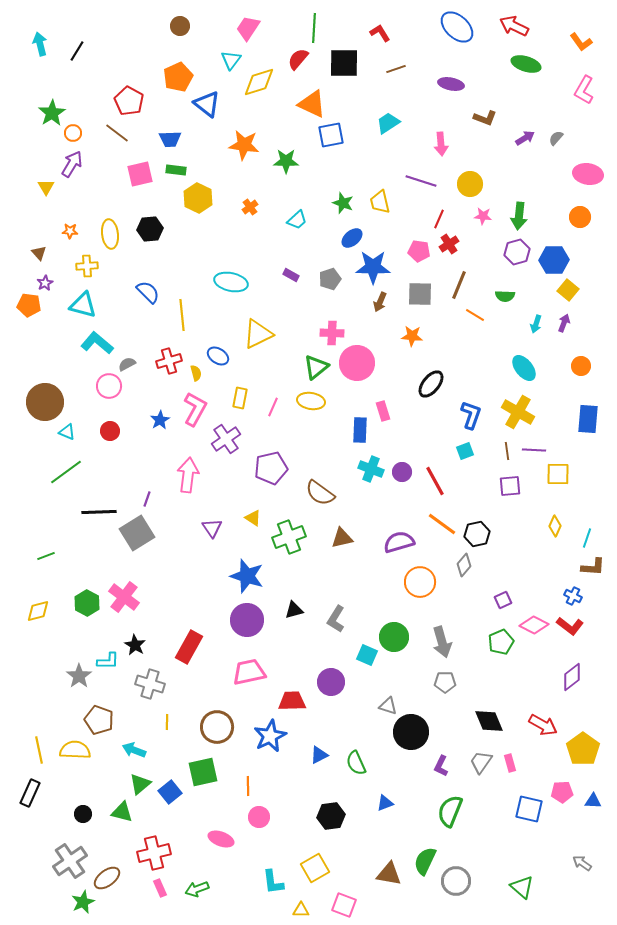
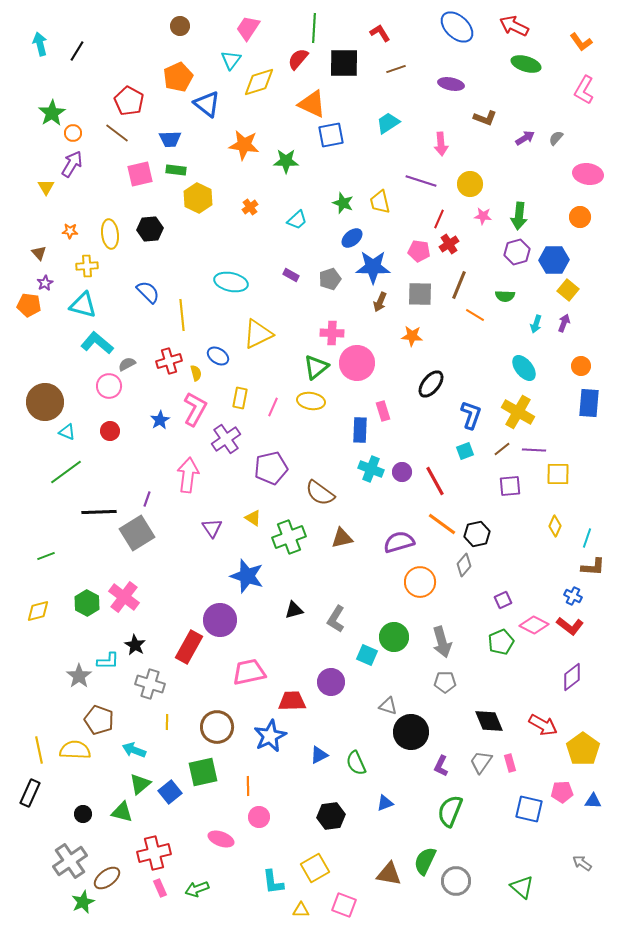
blue rectangle at (588, 419): moved 1 px right, 16 px up
brown line at (507, 451): moved 5 px left, 2 px up; rotated 60 degrees clockwise
purple circle at (247, 620): moved 27 px left
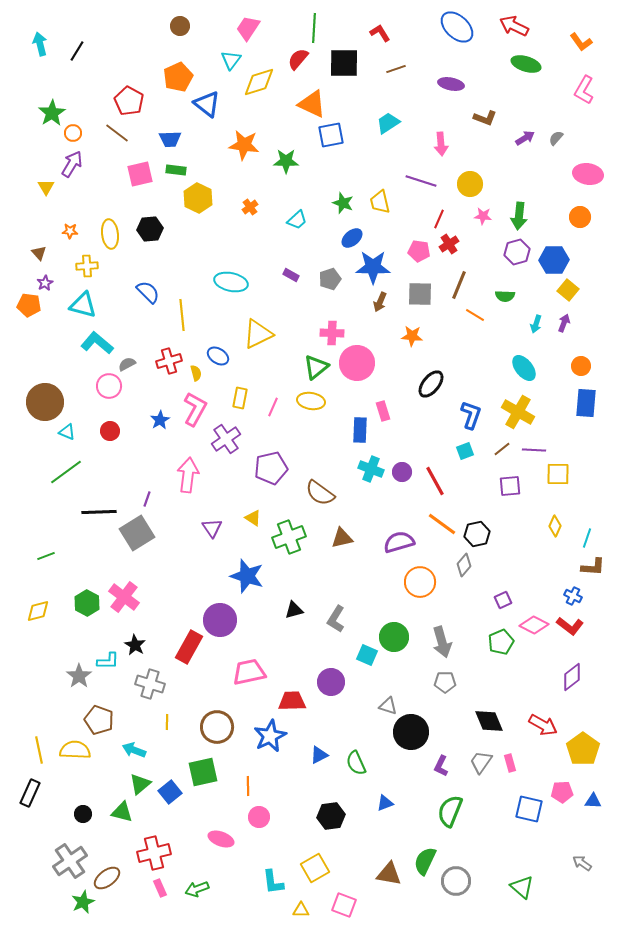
blue rectangle at (589, 403): moved 3 px left
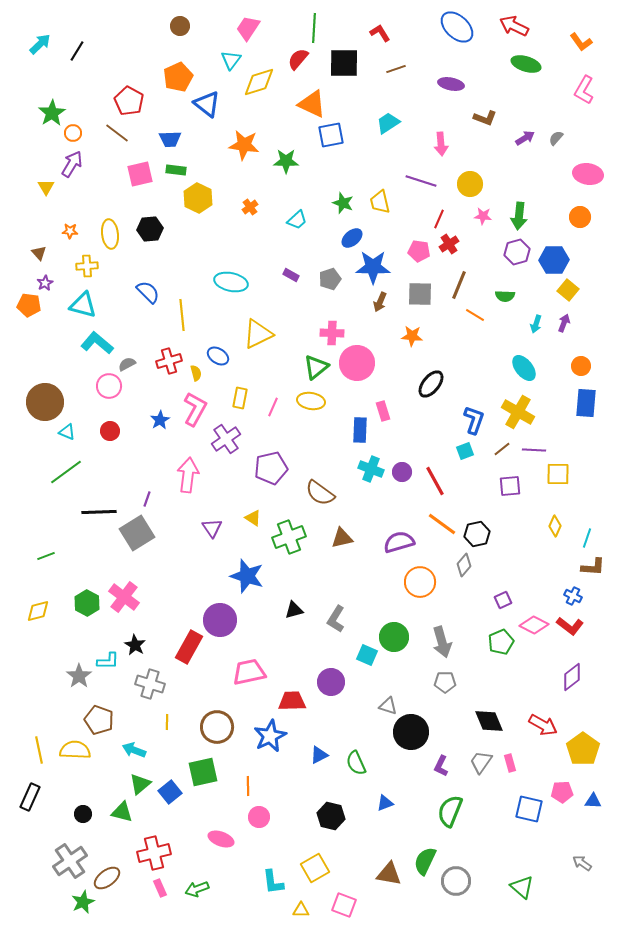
cyan arrow at (40, 44): rotated 60 degrees clockwise
blue L-shape at (471, 415): moved 3 px right, 5 px down
black rectangle at (30, 793): moved 4 px down
black hexagon at (331, 816): rotated 20 degrees clockwise
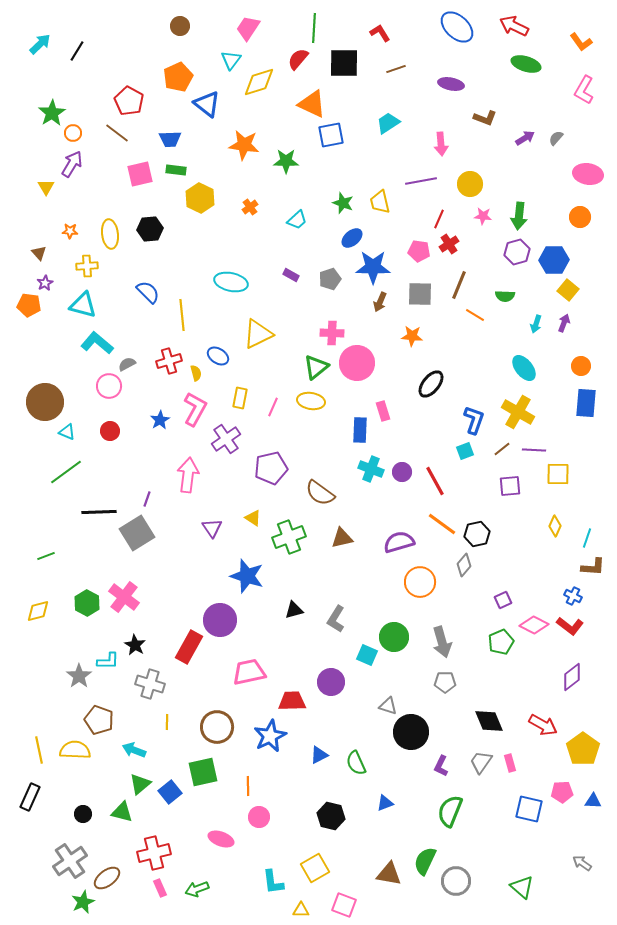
purple line at (421, 181): rotated 28 degrees counterclockwise
yellow hexagon at (198, 198): moved 2 px right
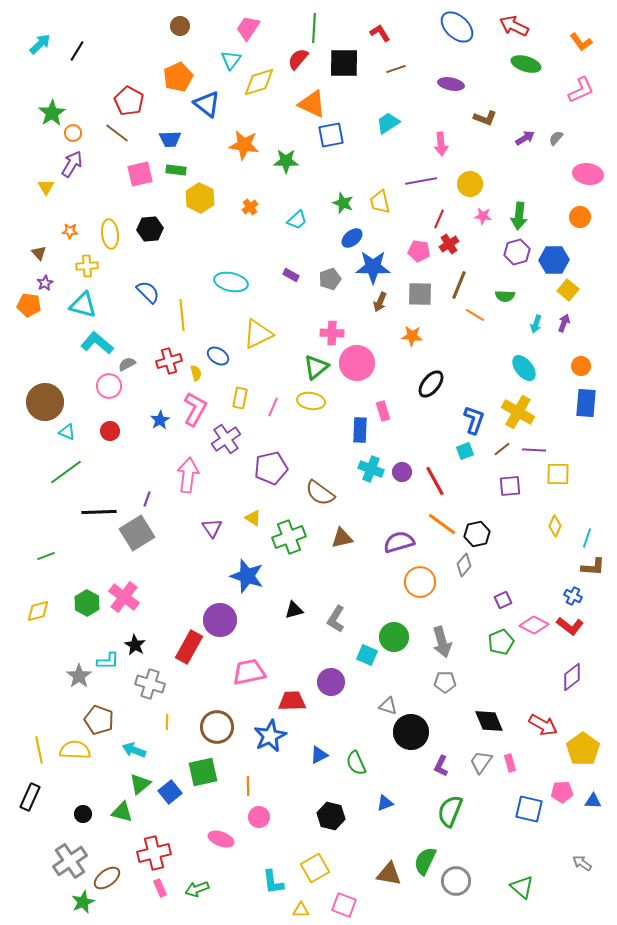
pink L-shape at (584, 90): moved 3 px left; rotated 144 degrees counterclockwise
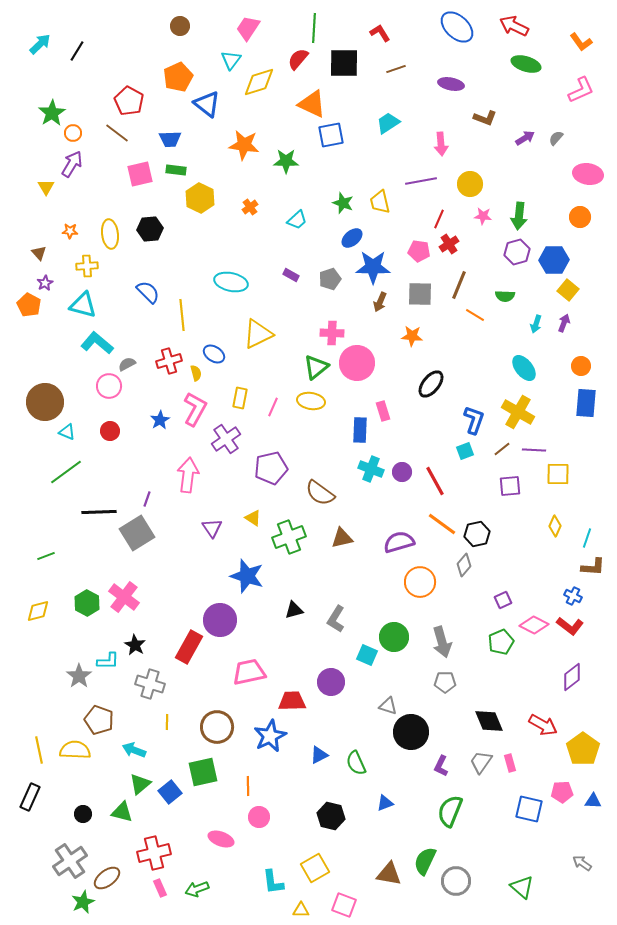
orange pentagon at (29, 305): rotated 20 degrees clockwise
blue ellipse at (218, 356): moved 4 px left, 2 px up
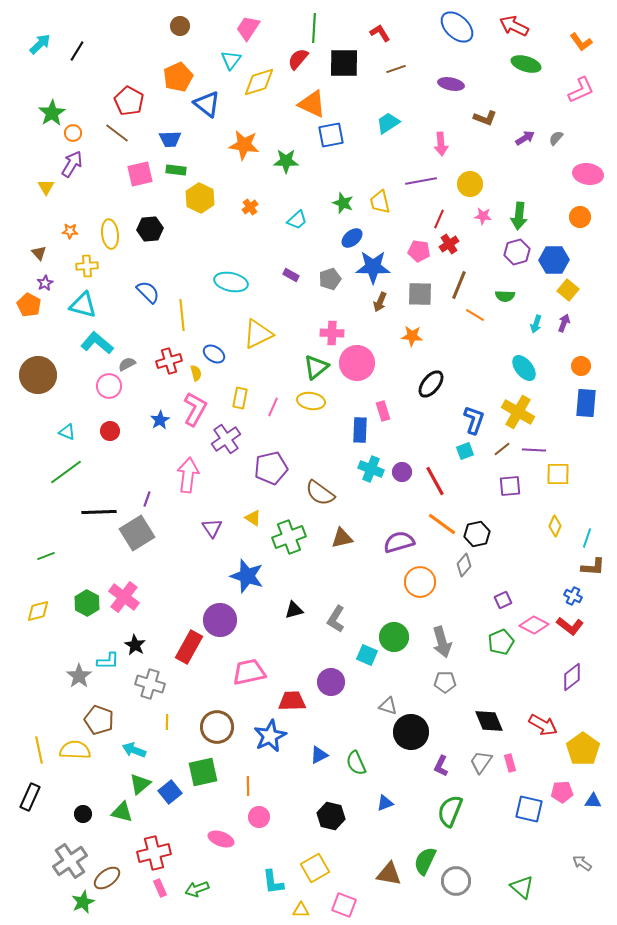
brown circle at (45, 402): moved 7 px left, 27 px up
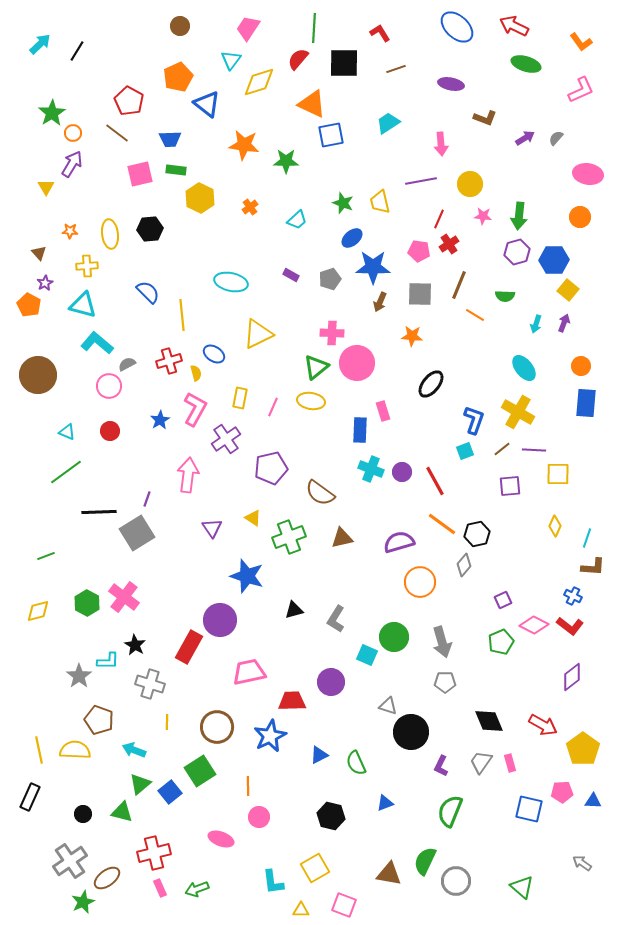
green square at (203, 772): moved 3 px left, 1 px up; rotated 20 degrees counterclockwise
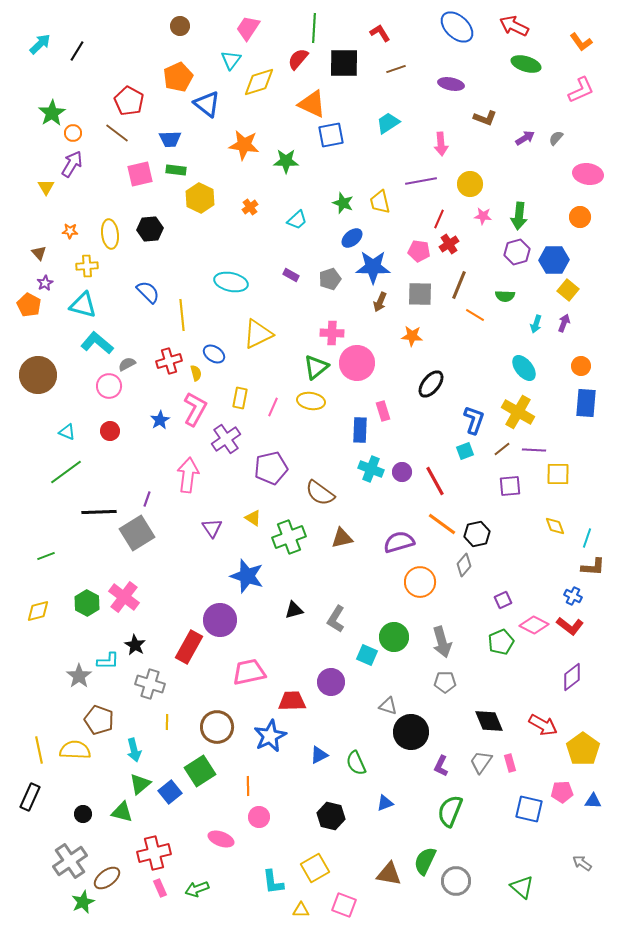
yellow diamond at (555, 526): rotated 45 degrees counterclockwise
cyan arrow at (134, 750): rotated 125 degrees counterclockwise
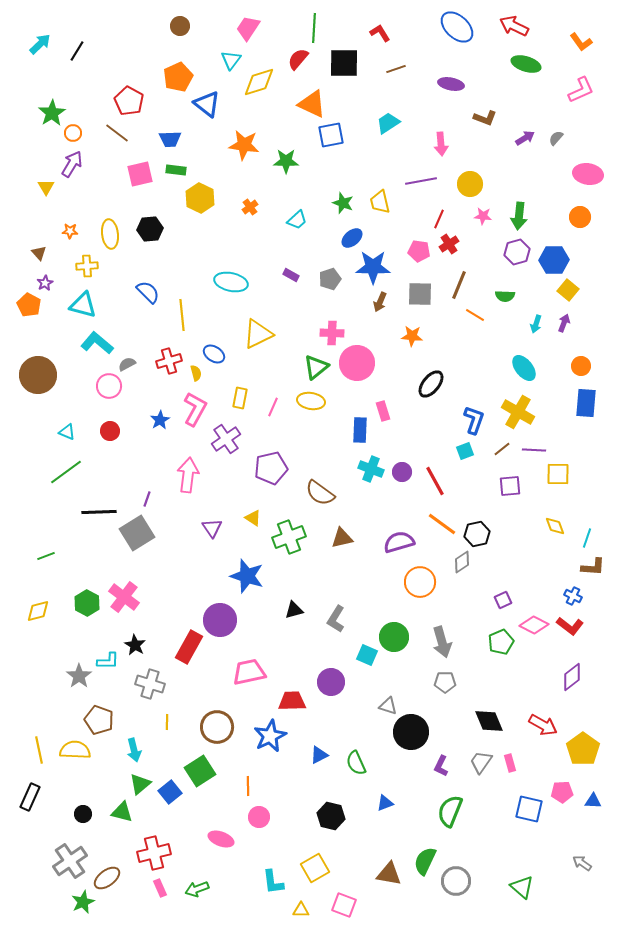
gray diamond at (464, 565): moved 2 px left, 3 px up; rotated 15 degrees clockwise
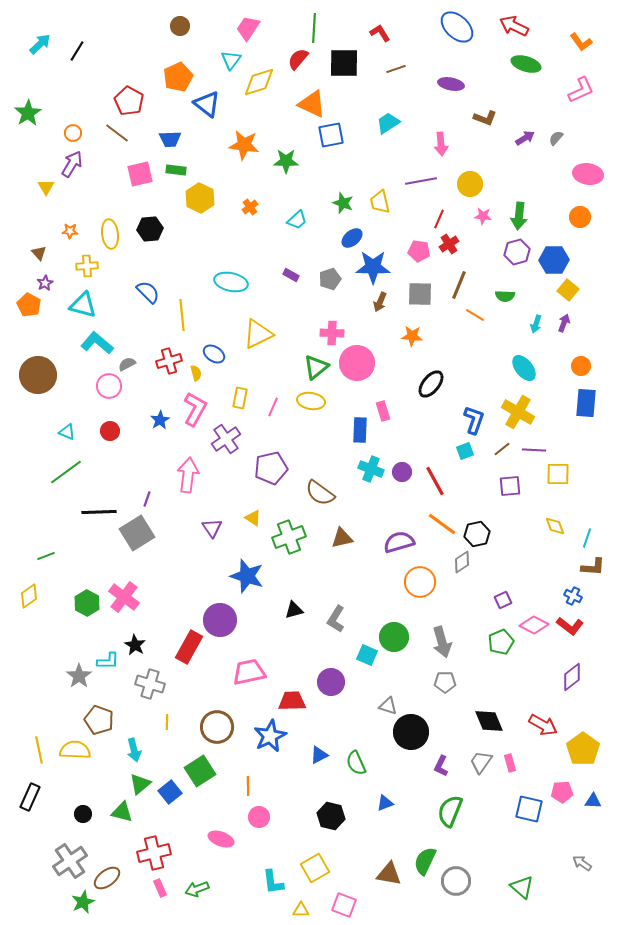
green star at (52, 113): moved 24 px left
yellow diamond at (38, 611): moved 9 px left, 15 px up; rotated 20 degrees counterclockwise
